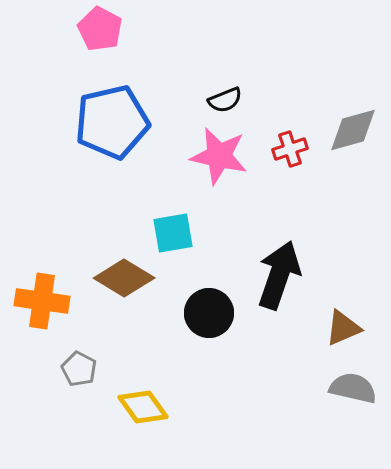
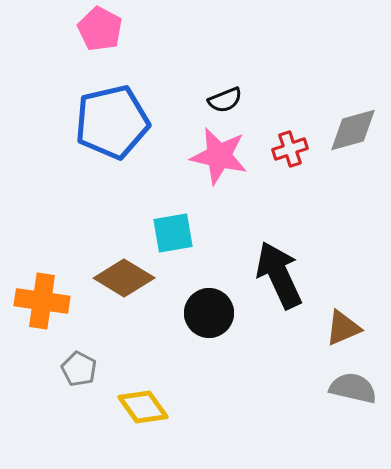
black arrow: rotated 44 degrees counterclockwise
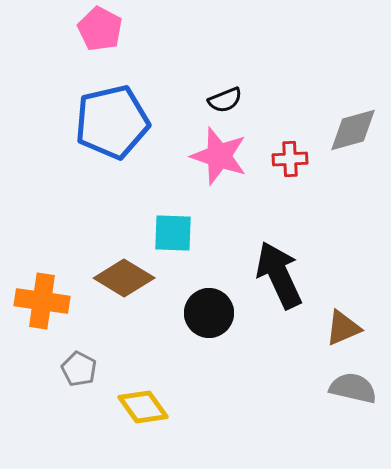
red cross: moved 10 px down; rotated 16 degrees clockwise
pink star: rotated 6 degrees clockwise
cyan square: rotated 12 degrees clockwise
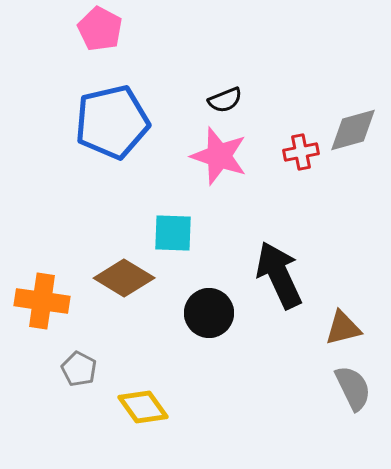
red cross: moved 11 px right, 7 px up; rotated 8 degrees counterclockwise
brown triangle: rotated 9 degrees clockwise
gray semicircle: rotated 51 degrees clockwise
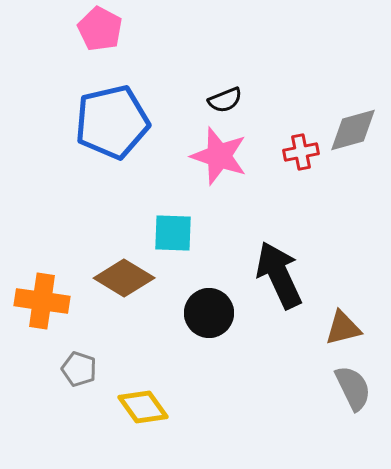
gray pentagon: rotated 8 degrees counterclockwise
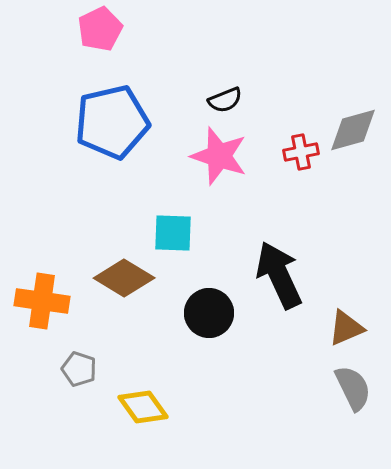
pink pentagon: rotated 18 degrees clockwise
brown triangle: moved 3 px right; rotated 9 degrees counterclockwise
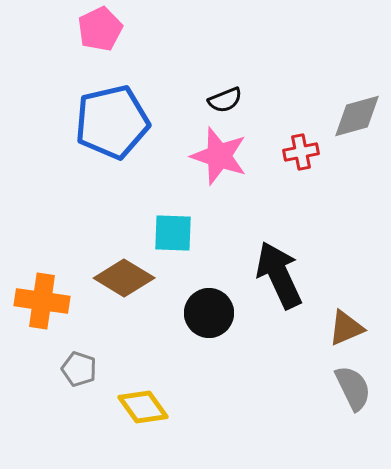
gray diamond: moved 4 px right, 14 px up
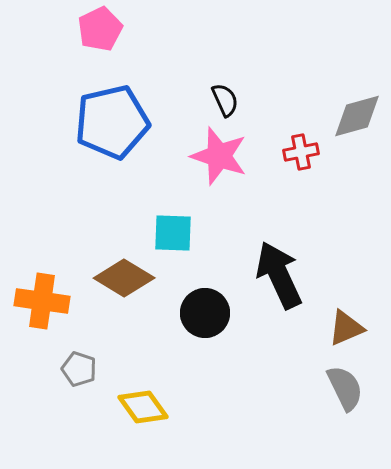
black semicircle: rotated 92 degrees counterclockwise
black circle: moved 4 px left
gray semicircle: moved 8 px left
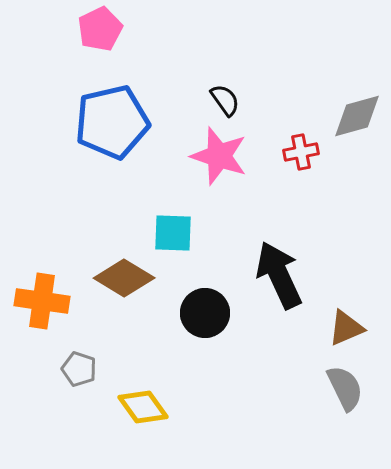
black semicircle: rotated 12 degrees counterclockwise
